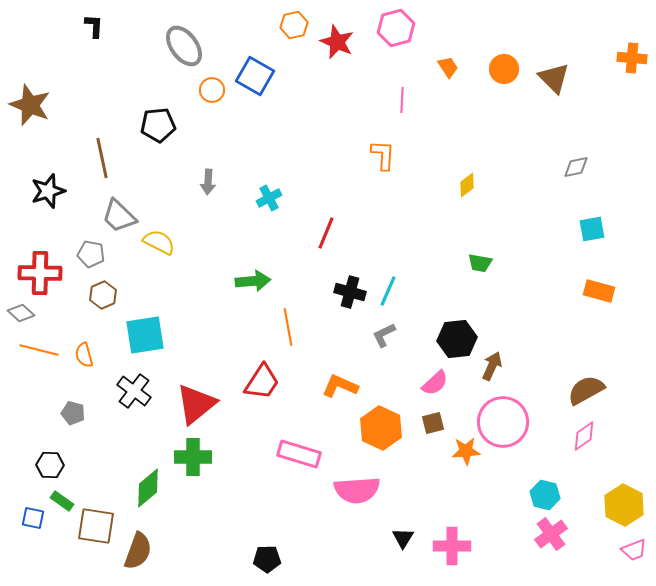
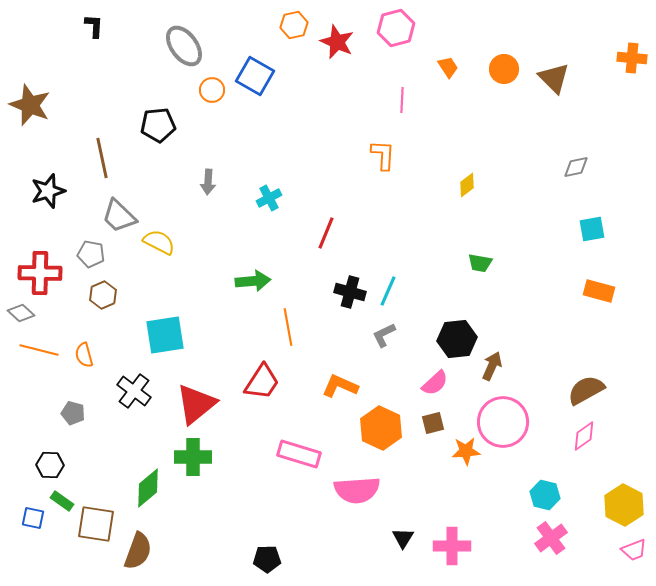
cyan square at (145, 335): moved 20 px right
brown square at (96, 526): moved 2 px up
pink cross at (551, 534): moved 4 px down
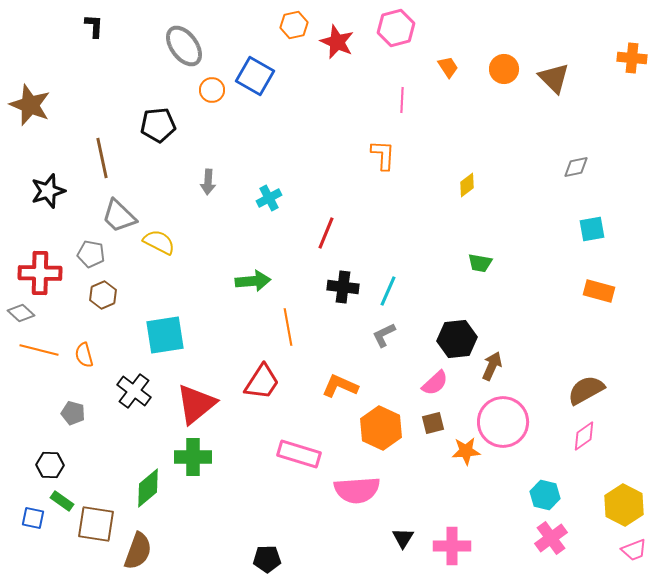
black cross at (350, 292): moved 7 px left, 5 px up; rotated 8 degrees counterclockwise
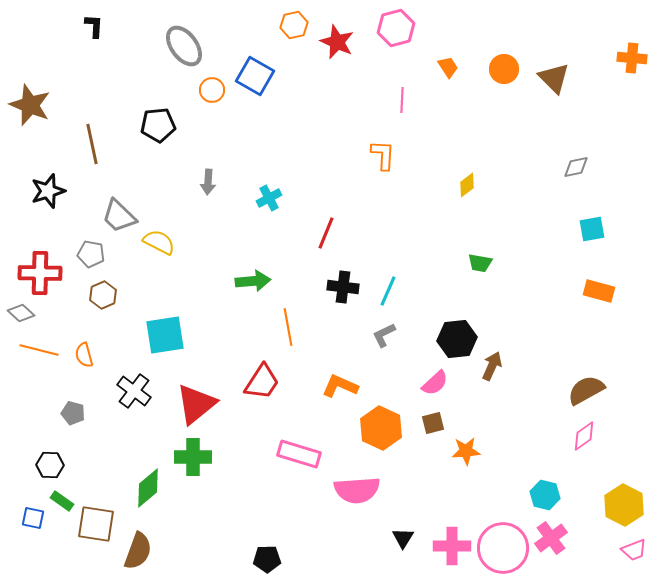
brown line at (102, 158): moved 10 px left, 14 px up
pink circle at (503, 422): moved 126 px down
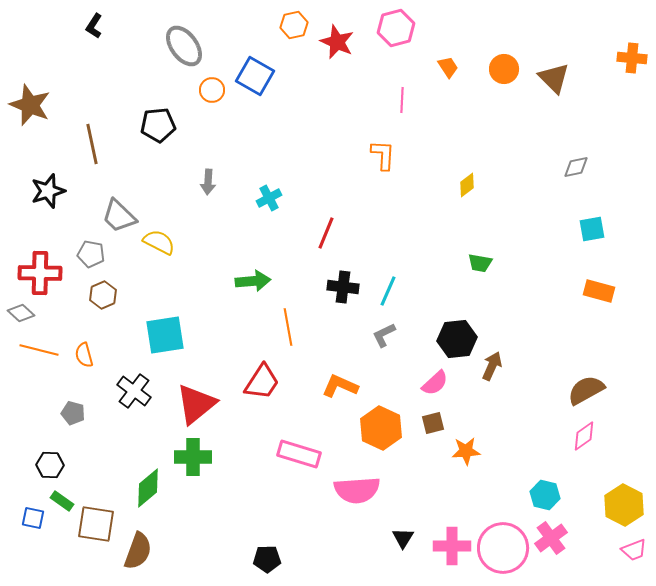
black L-shape at (94, 26): rotated 150 degrees counterclockwise
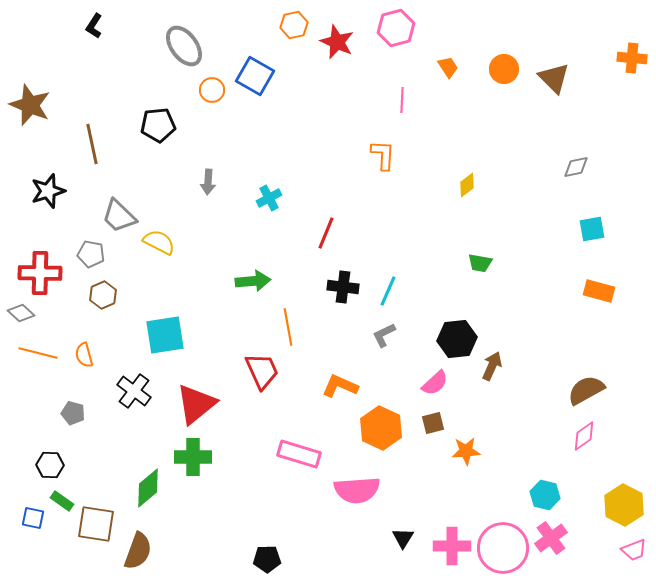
orange line at (39, 350): moved 1 px left, 3 px down
red trapezoid at (262, 382): moved 11 px up; rotated 57 degrees counterclockwise
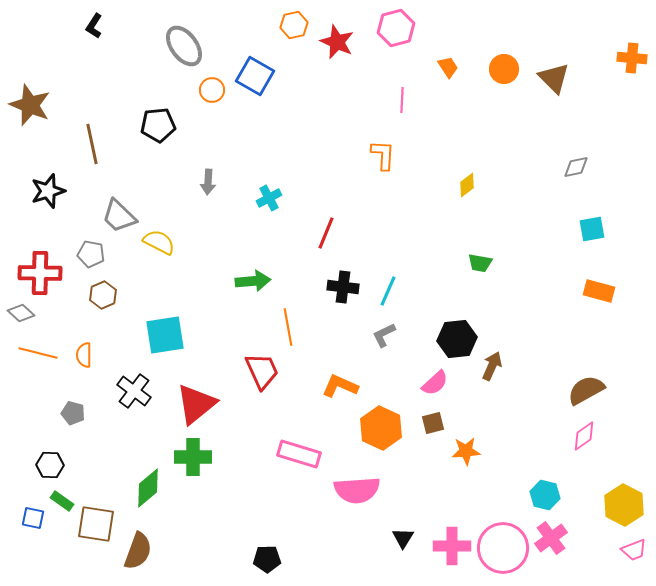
orange semicircle at (84, 355): rotated 15 degrees clockwise
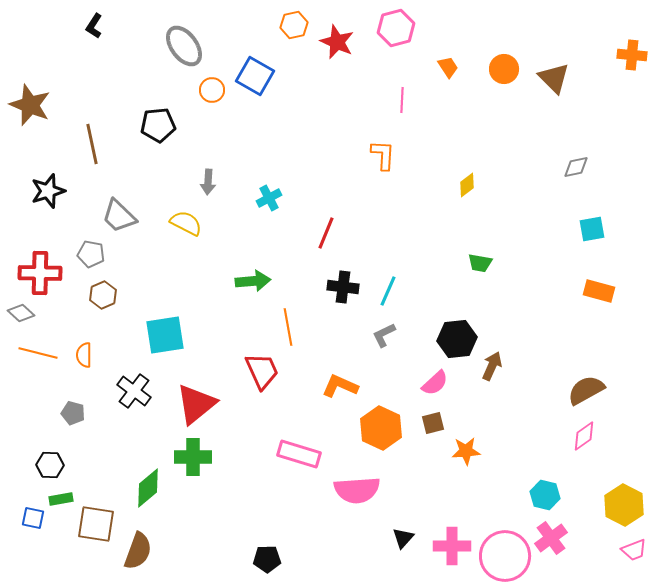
orange cross at (632, 58): moved 3 px up
yellow semicircle at (159, 242): moved 27 px right, 19 px up
green rectangle at (62, 501): moved 1 px left, 2 px up; rotated 45 degrees counterclockwise
black triangle at (403, 538): rotated 10 degrees clockwise
pink circle at (503, 548): moved 2 px right, 8 px down
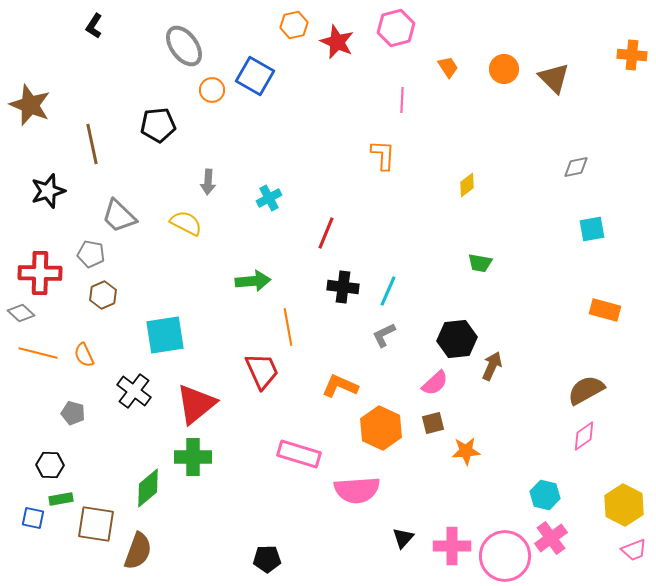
orange rectangle at (599, 291): moved 6 px right, 19 px down
orange semicircle at (84, 355): rotated 25 degrees counterclockwise
